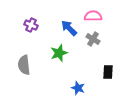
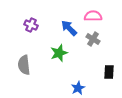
black rectangle: moved 1 px right
blue star: rotated 24 degrees clockwise
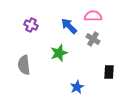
blue arrow: moved 2 px up
blue star: moved 1 px left, 1 px up
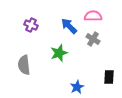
black rectangle: moved 5 px down
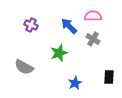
gray semicircle: moved 2 px down; rotated 54 degrees counterclockwise
blue star: moved 2 px left, 4 px up
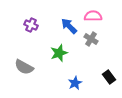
gray cross: moved 2 px left
black rectangle: rotated 40 degrees counterclockwise
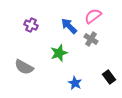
pink semicircle: rotated 36 degrees counterclockwise
blue star: rotated 16 degrees counterclockwise
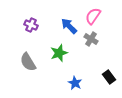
pink semicircle: rotated 18 degrees counterclockwise
gray semicircle: moved 4 px right, 5 px up; rotated 30 degrees clockwise
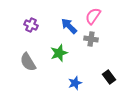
gray cross: rotated 24 degrees counterclockwise
blue star: rotated 24 degrees clockwise
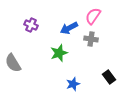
blue arrow: moved 2 px down; rotated 72 degrees counterclockwise
gray semicircle: moved 15 px left, 1 px down
blue star: moved 2 px left, 1 px down
